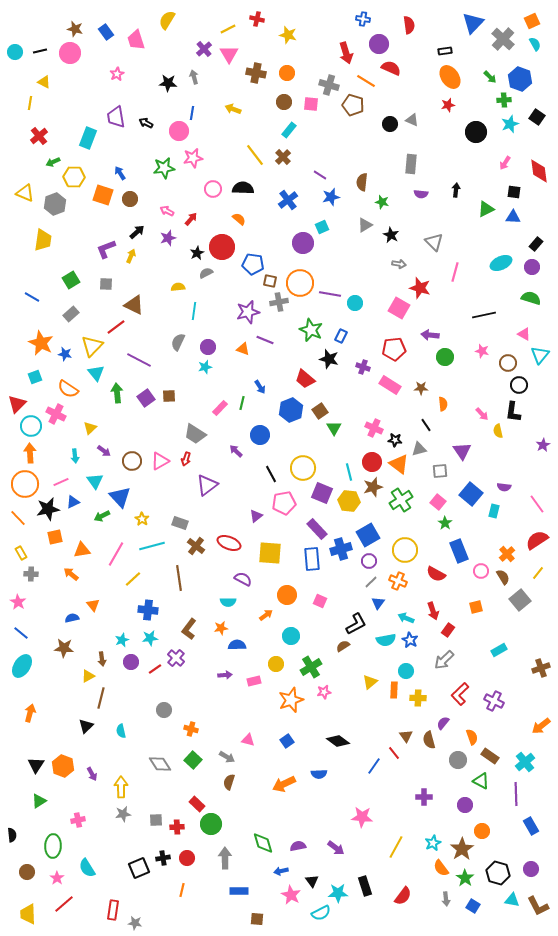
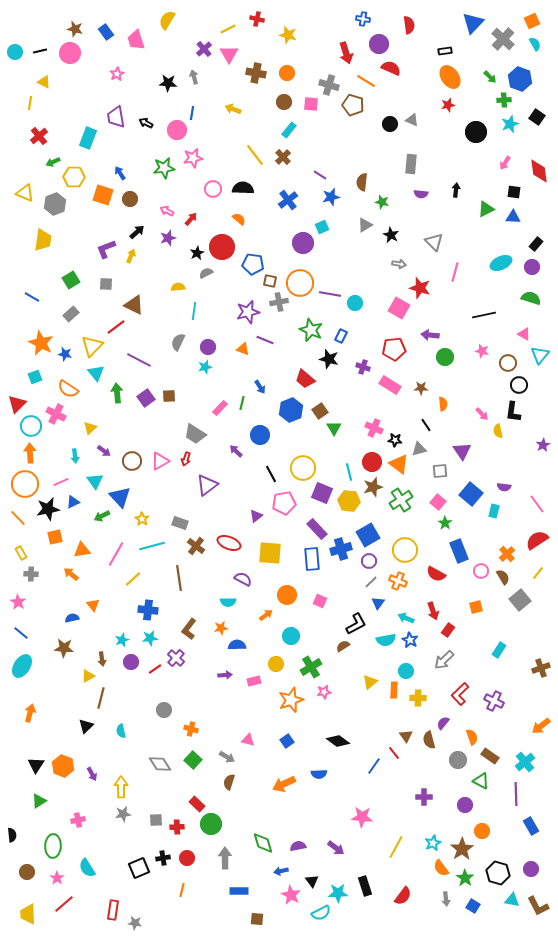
pink circle at (179, 131): moved 2 px left, 1 px up
cyan rectangle at (499, 650): rotated 28 degrees counterclockwise
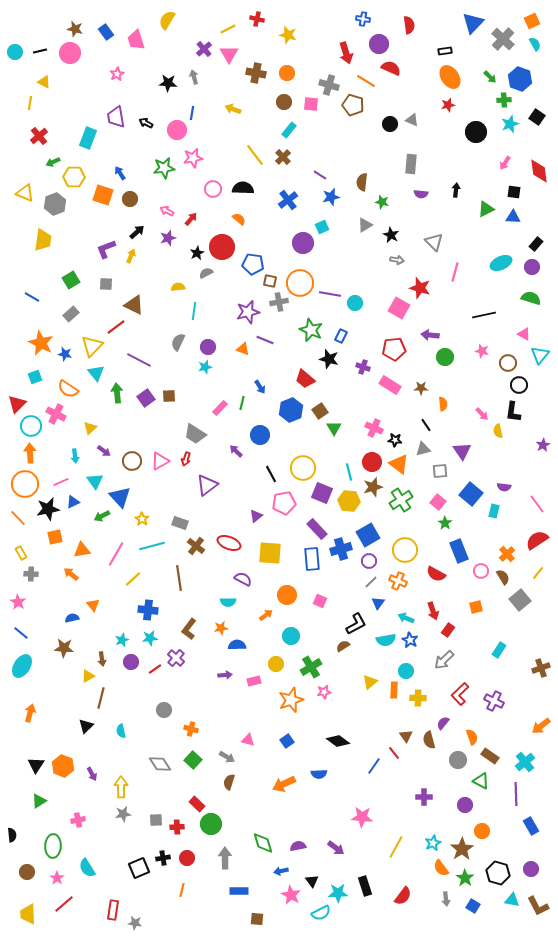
gray arrow at (399, 264): moved 2 px left, 4 px up
gray triangle at (419, 449): moved 4 px right
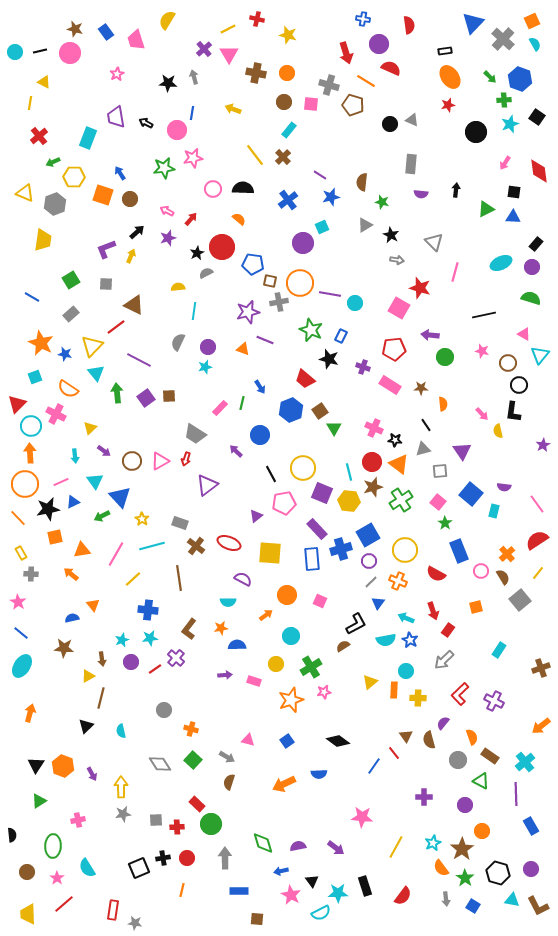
pink rectangle at (254, 681): rotated 32 degrees clockwise
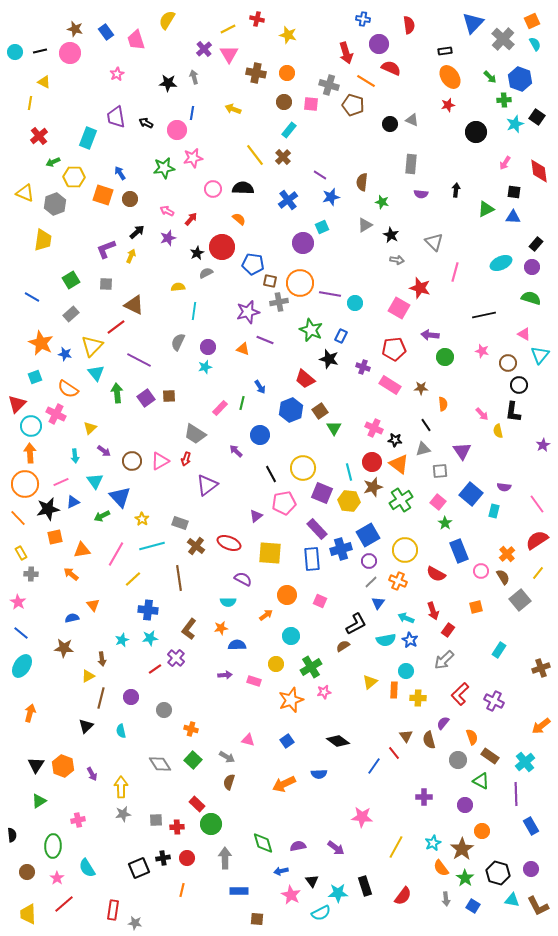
cyan star at (510, 124): moved 5 px right
purple circle at (131, 662): moved 35 px down
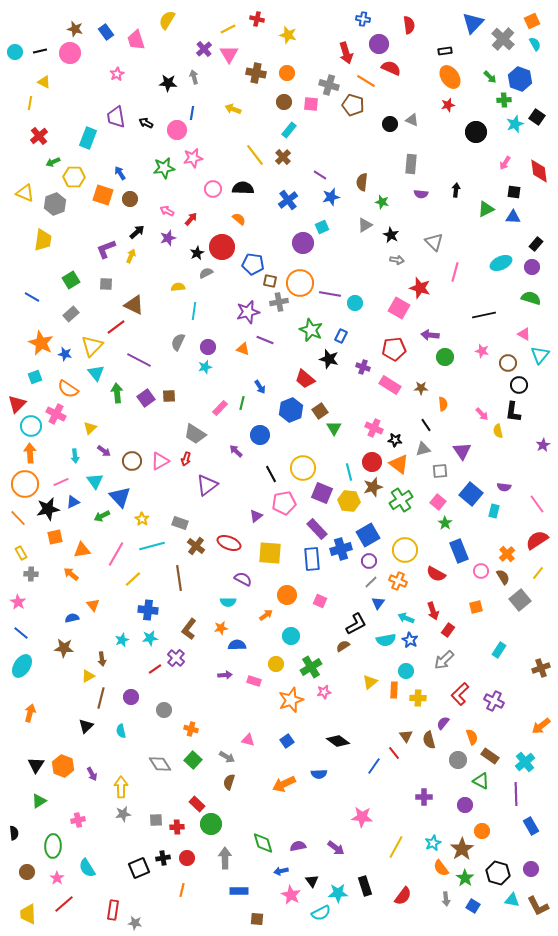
black semicircle at (12, 835): moved 2 px right, 2 px up
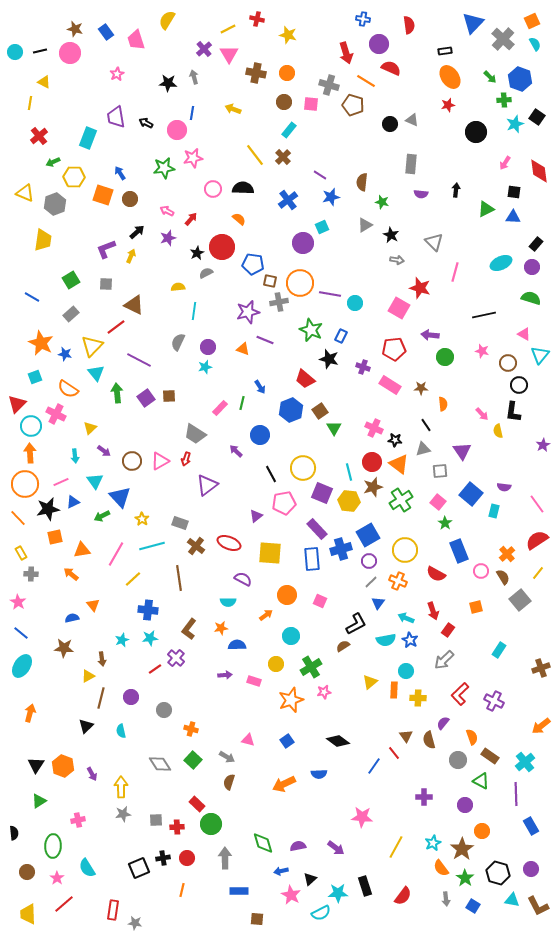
black triangle at (312, 881): moved 2 px left, 2 px up; rotated 24 degrees clockwise
